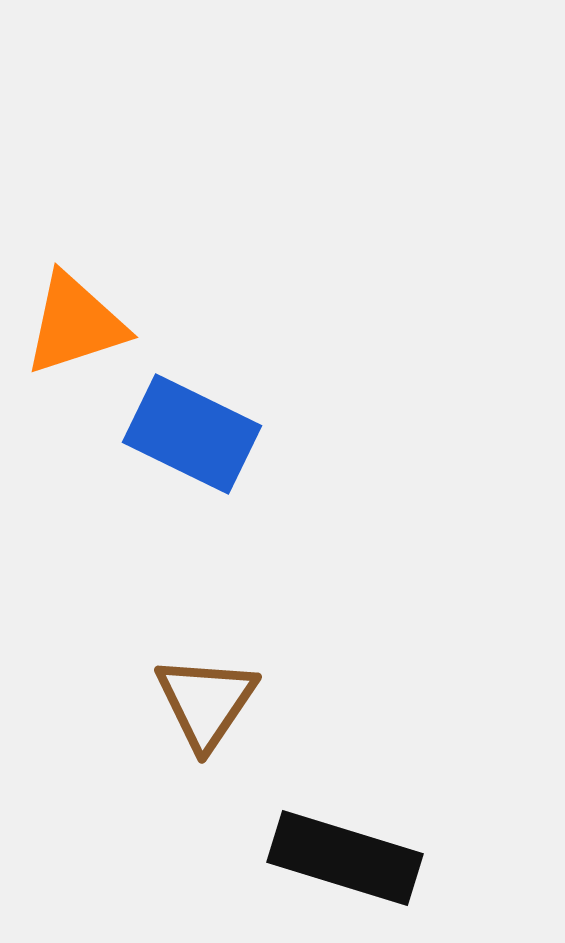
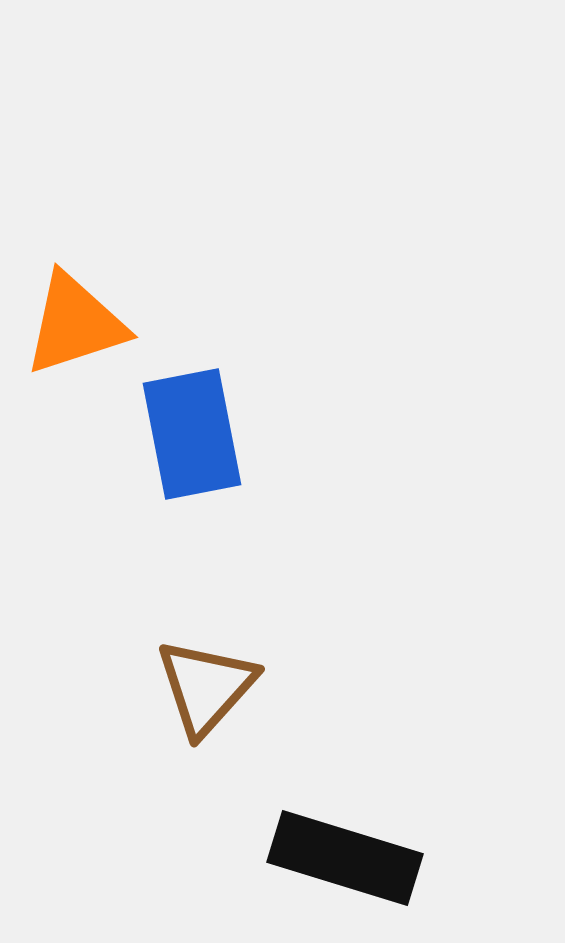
blue rectangle: rotated 53 degrees clockwise
brown triangle: moved 15 px up; rotated 8 degrees clockwise
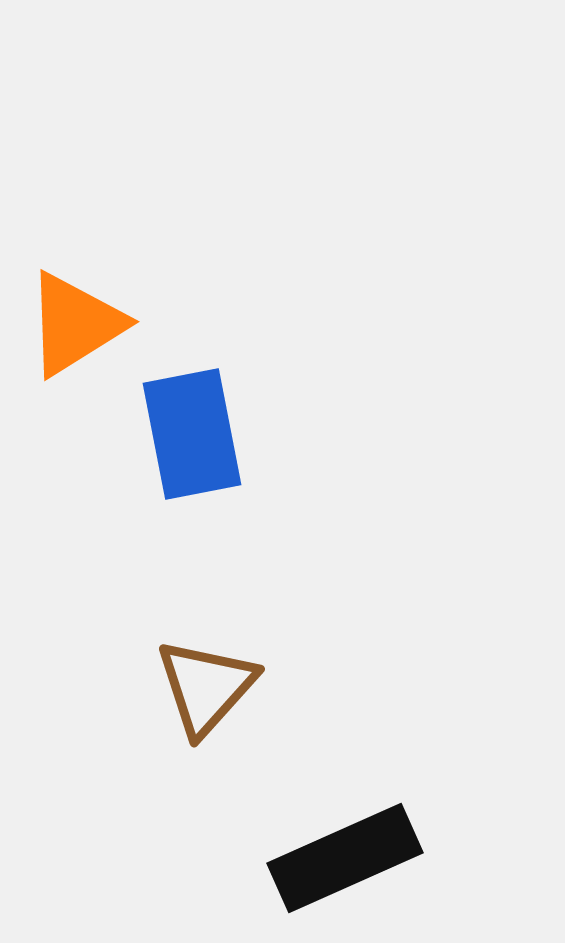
orange triangle: rotated 14 degrees counterclockwise
black rectangle: rotated 41 degrees counterclockwise
